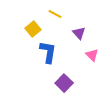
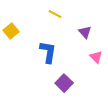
yellow square: moved 22 px left, 2 px down
purple triangle: moved 6 px right, 1 px up
pink triangle: moved 4 px right, 2 px down
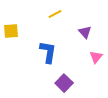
yellow line: rotated 56 degrees counterclockwise
yellow square: rotated 35 degrees clockwise
pink triangle: rotated 24 degrees clockwise
